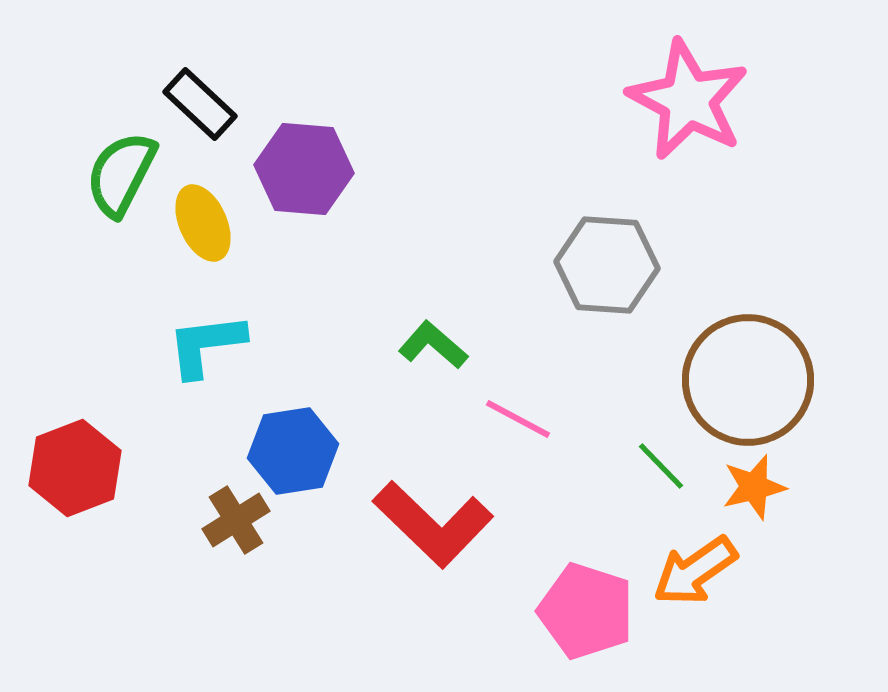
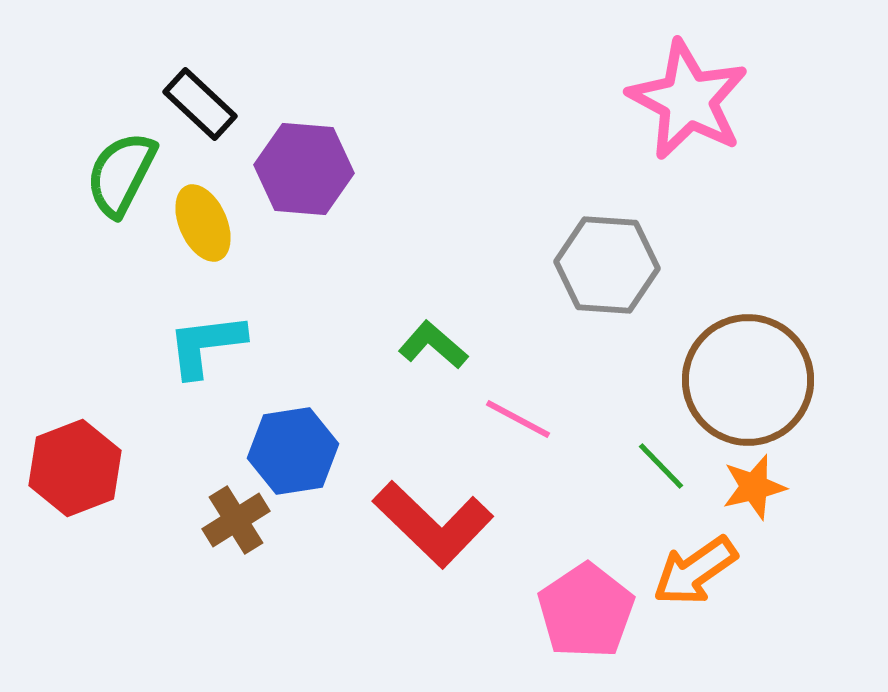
pink pentagon: rotated 20 degrees clockwise
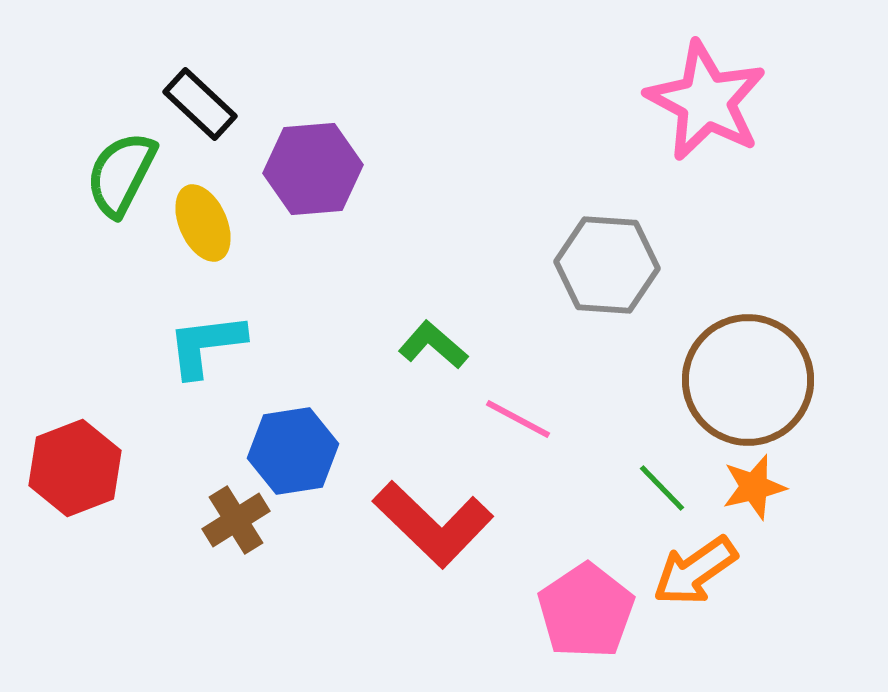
pink star: moved 18 px right, 1 px down
purple hexagon: moved 9 px right; rotated 10 degrees counterclockwise
green line: moved 1 px right, 22 px down
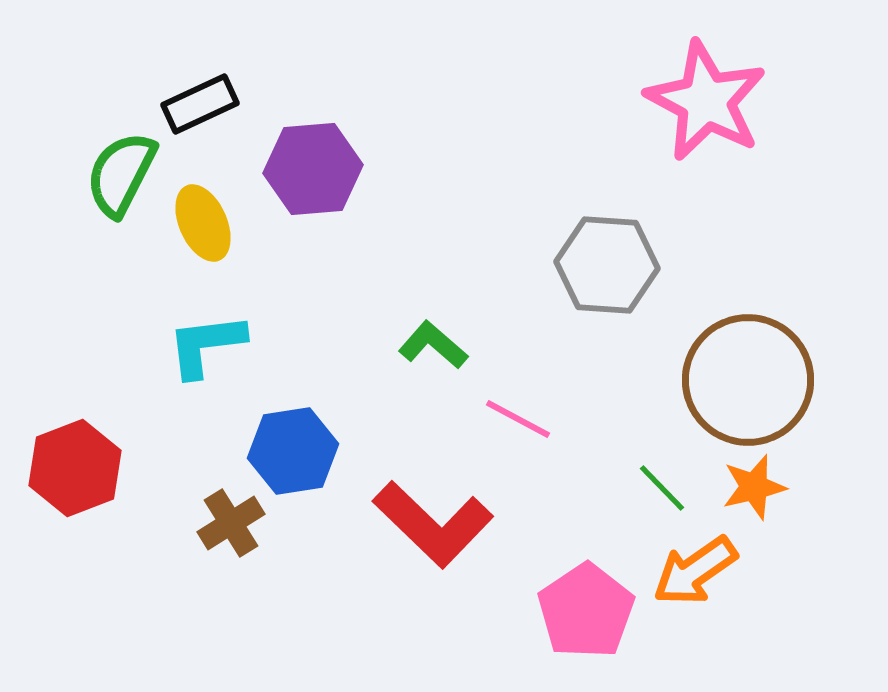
black rectangle: rotated 68 degrees counterclockwise
brown cross: moved 5 px left, 3 px down
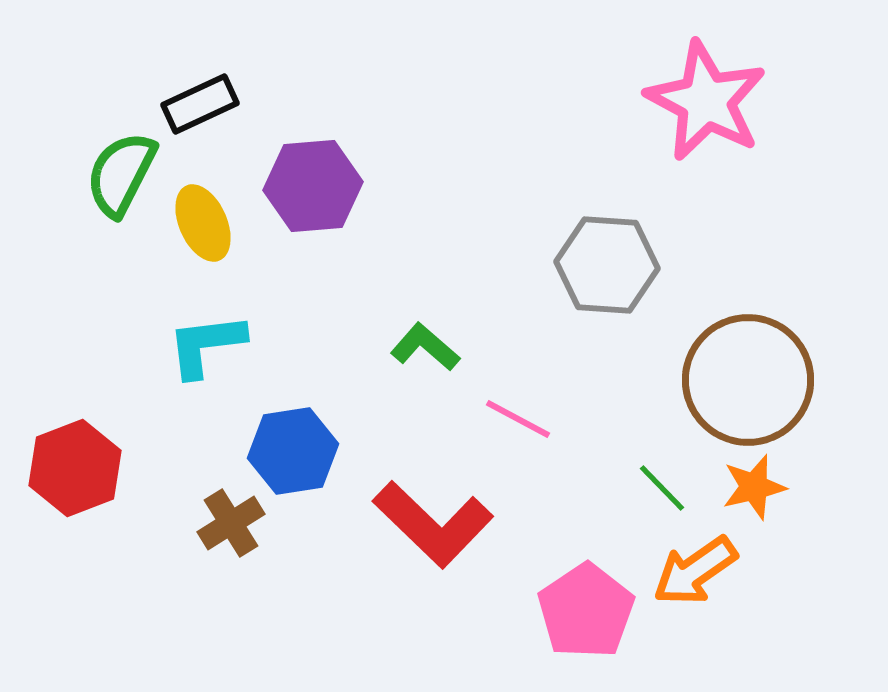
purple hexagon: moved 17 px down
green L-shape: moved 8 px left, 2 px down
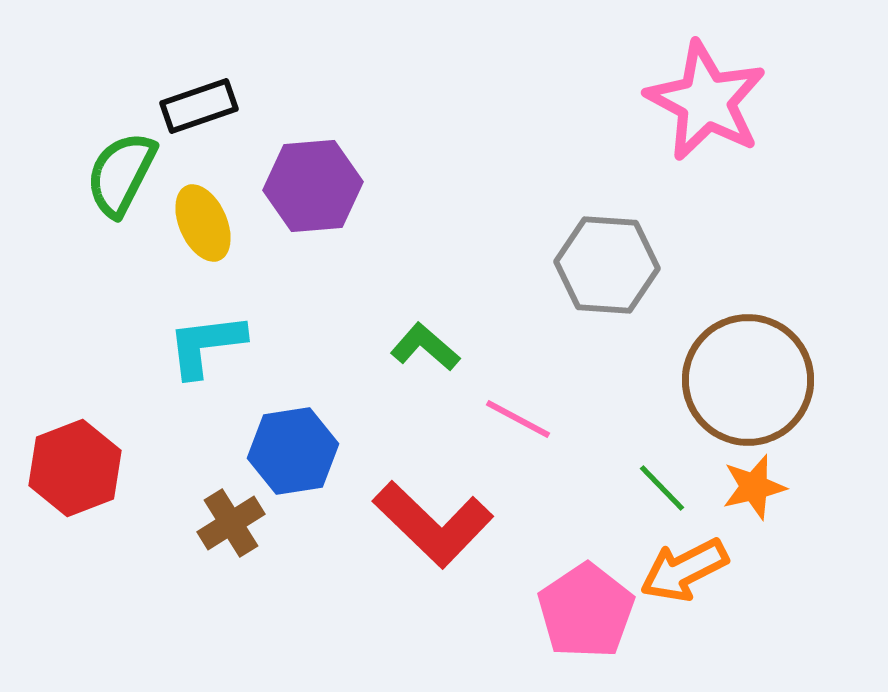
black rectangle: moved 1 px left, 2 px down; rotated 6 degrees clockwise
orange arrow: moved 11 px left, 1 px up; rotated 8 degrees clockwise
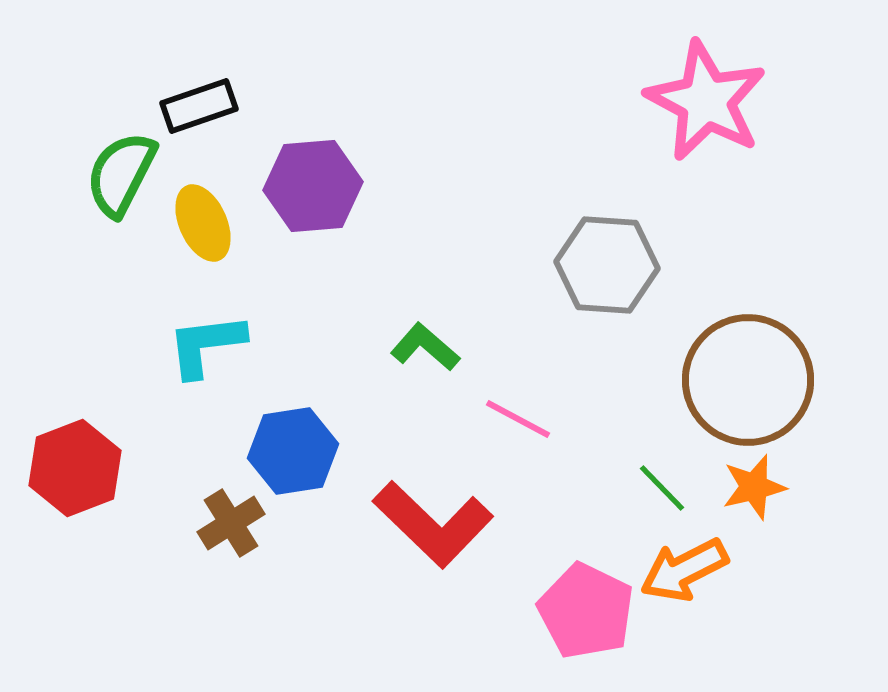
pink pentagon: rotated 12 degrees counterclockwise
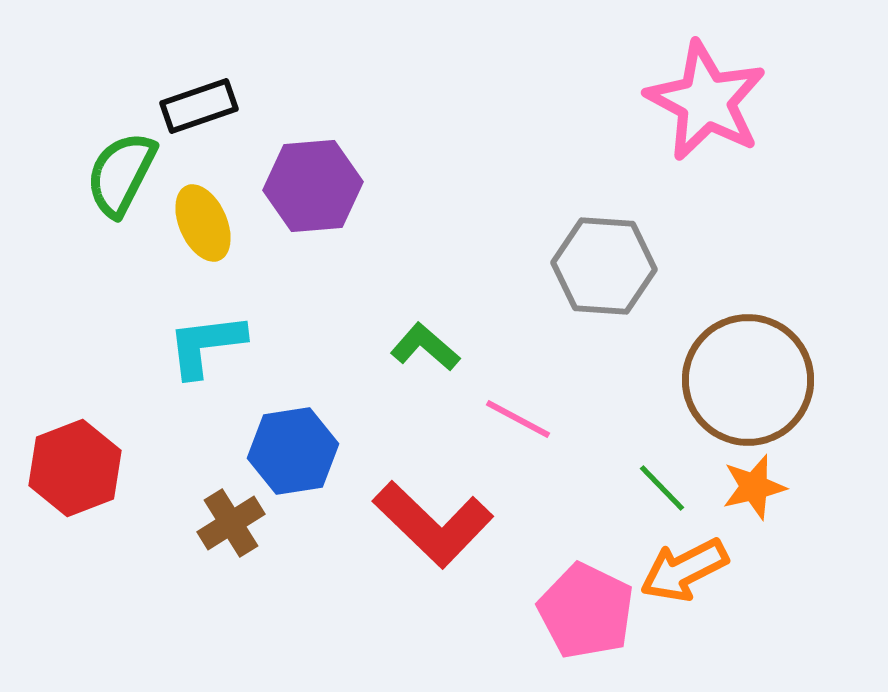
gray hexagon: moved 3 px left, 1 px down
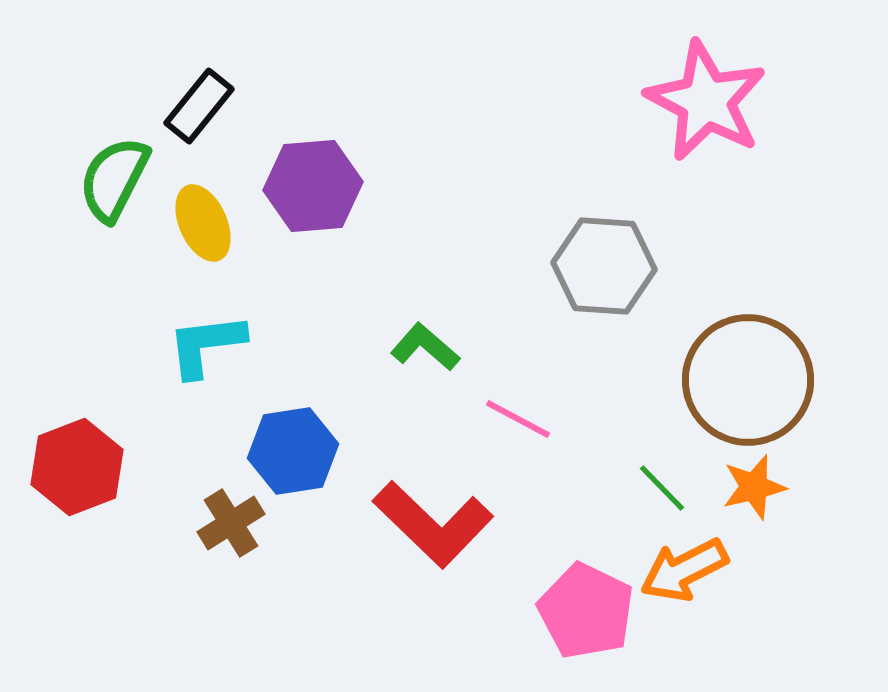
black rectangle: rotated 32 degrees counterclockwise
green semicircle: moved 7 px left, 5 px down
red hexagon: moved 2 px right, 1 px up
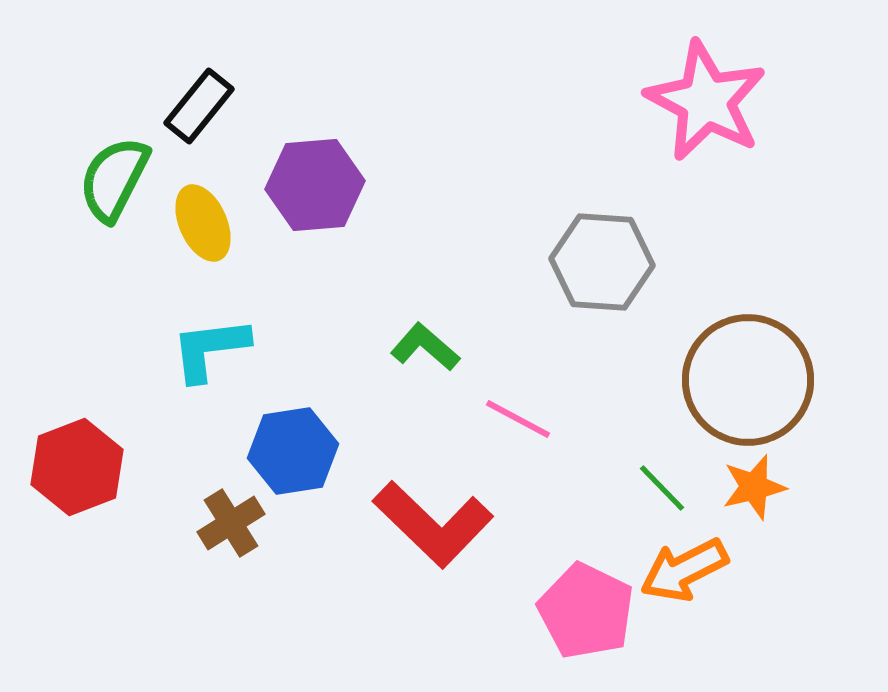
purple hexagon: moved 2 px right, 1 px up
gray hexagon: moved 2 px left, 4 px up
cyan L-shape: moved 4 px right, 4 px down
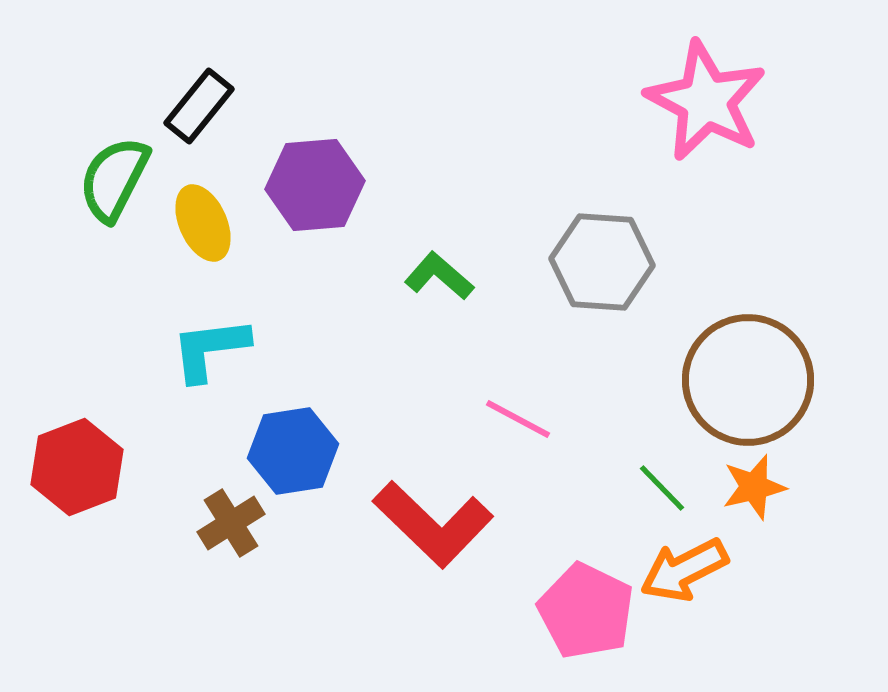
green L-shape: moved 14 px right, 71 px up
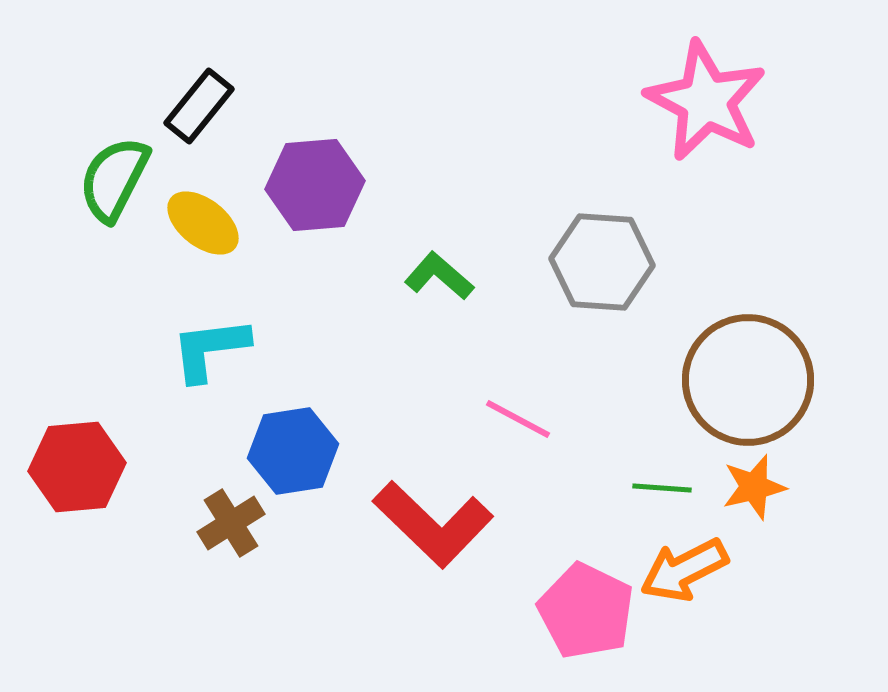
yellow ellipse: rotated 28 degrees counterclockwise
red hexagon: rotated 16 degrees clockwise
green line: rotated 42 degrees counterclockwise
